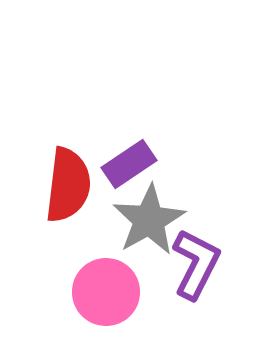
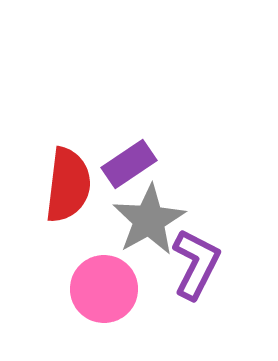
pink circle: moved 2 px left, 3 px up
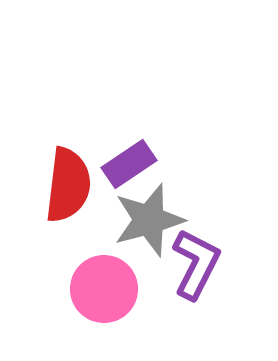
gray star: rotated 14 degrees clockwise
